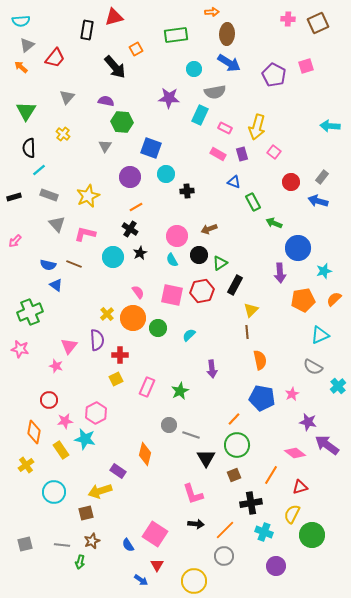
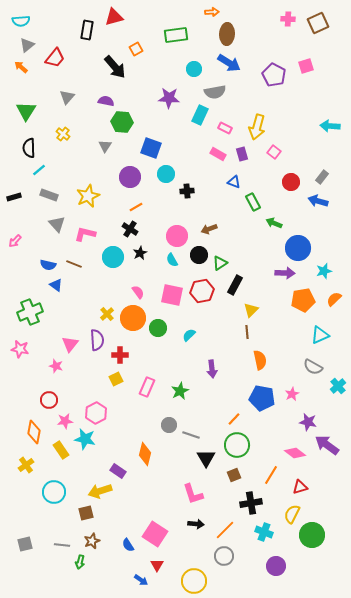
purple arrow at (280, 273): moved 5 px right; rotated 84 degrees counterclockwise
pink triangle at (69, 346): moved 1 px right, 2 px up
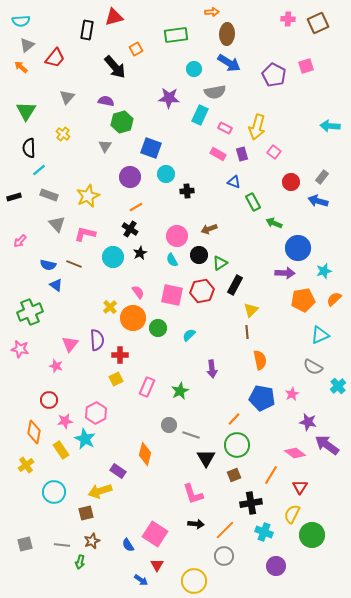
green hexagon at (122, 122): rotated 20 degrees counterclockwise
pink arrow at (15, 241): moved 5 px right
yellow cross at (107, 314): moved 3 px right, 7 px up
cyan star at (85, 439): rotated 15 degrees clockwise
red triangle at (300, 487): rotated 42 degrees counterclockwise
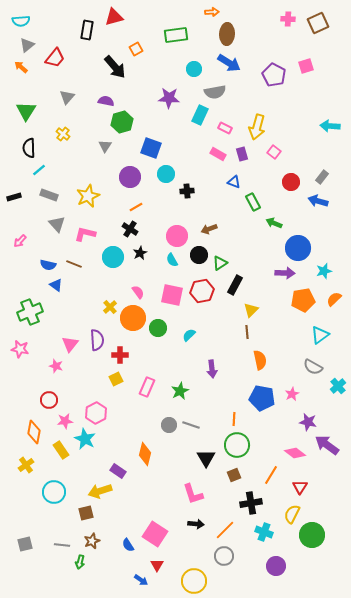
cyan triangle at (320, 335): rotated 12 degrees counterclockwise
orange line at (234, 419): rotated 40 degrees counterclockwise
gray line at (191, 435): moved 10 px up
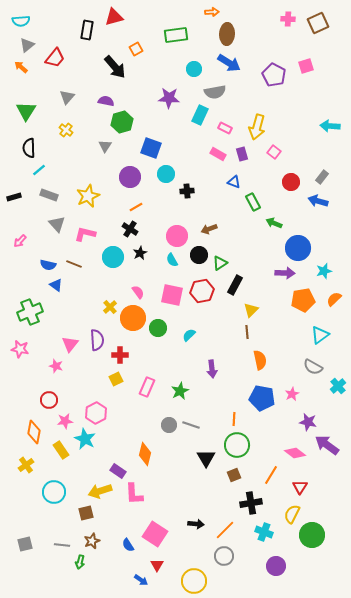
yellow cross at (63, 134): moved 3 px right, 4 px up
pink L-shape at (193, 494): moved 59 px left; rotated 15 degrees clockwise
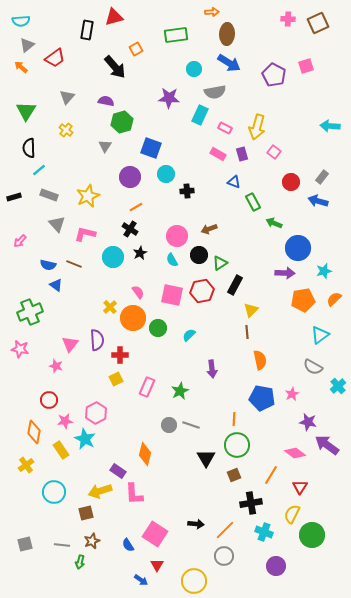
red trapezoid at (55, 58): rotated 15 degrees clockwise
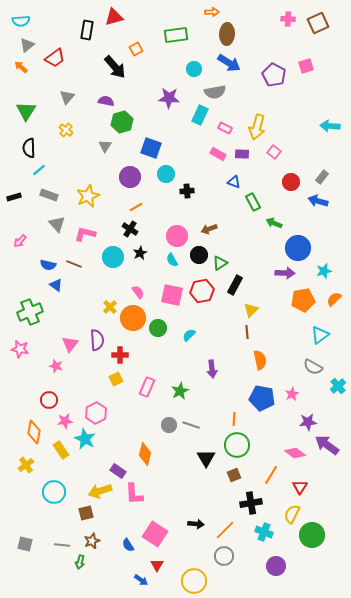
purple rectangle at (242, 154): rotated 72 degrees counterclockwise
purple star at (308, 422): rotated 18 degrees counterclockwise
gray square at (25, 544): rotated 28 degrees clockwise
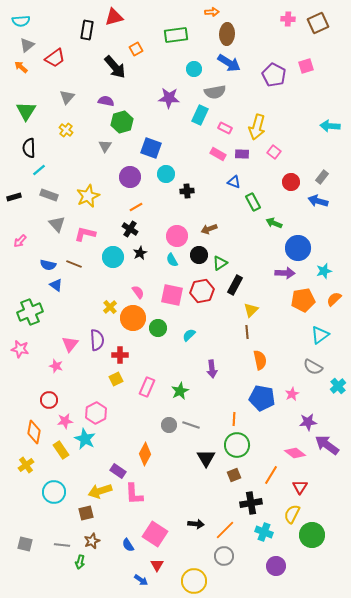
orange diamond at (145, 454): rotated 15 degrees clockwise
